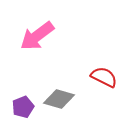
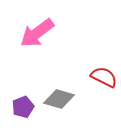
pink arrow: moved 3 px up
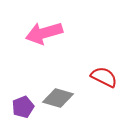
pink arrow: moved 7 px right; rotated 21 degrees clockwise
gray diamond: moved 1 px left, 1 px up
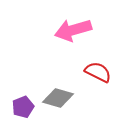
pink arrow: moved 29 px right, 3 px up
red semicircle: moved 6 px left, 5 px up
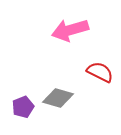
pink arrow: moved 3 px left
red semicircle: moved 2 px right
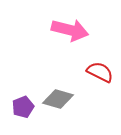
pink arrow: rotated 150 degrees counterclockwise
gray diamond: moved 1 px down
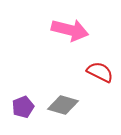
gray diamond: moved 5 px right, 6 px down
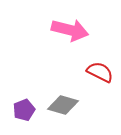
purple pentagon: moved 1 px right, 3 px down
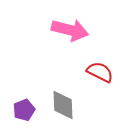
gray diamond: rotated 72 degrees clockwise
